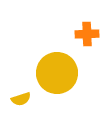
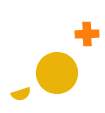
yellow semicircle: moved 5 px up
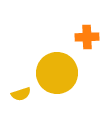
orange cross: moved 3 px down
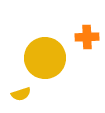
yellow circle: moved 12 px left, 15 px up
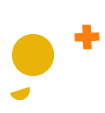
yellow circle: moved 12 px left, 3 px up
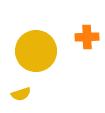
yellow circle: moved 3 px right, 4 px up
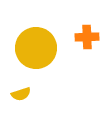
yellow circle: moved 3 px up
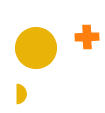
yellow semicircle: rotated 72 degrees counterclockwise
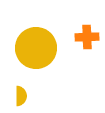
yellow semicircle: moved 2 px down
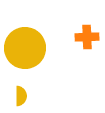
yellow circle: moved 11 px left
